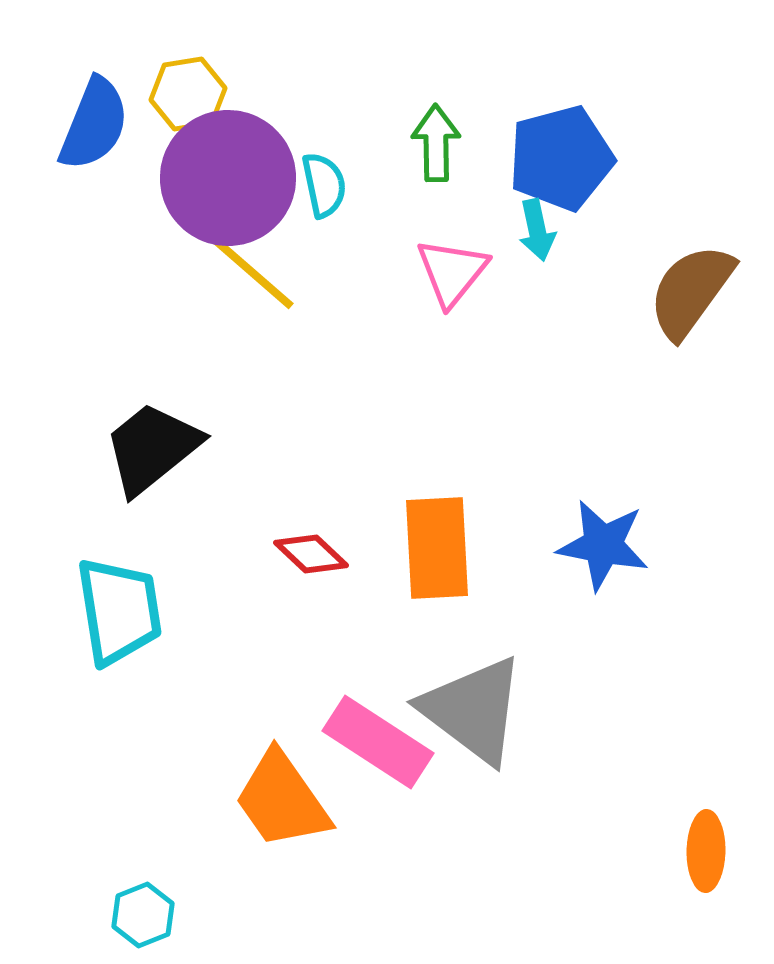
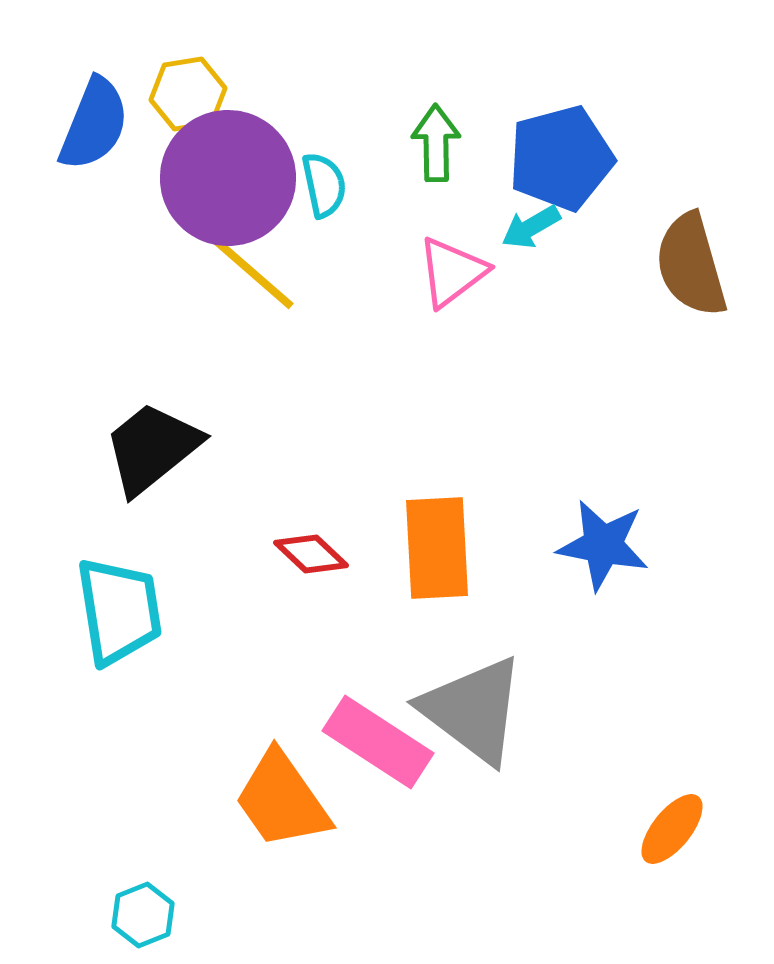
cyan arrow: moved 6 px left, 3 px up; rotated 72 degrees clockwise
pink triangle: rotated 14 degrees clockwise
brown semicircle: moved 26 px up; rotated 52 degrees counterclockwise
orange ellipse: moved 34 px left, 22 px up; rotated 38 degrees clockwise
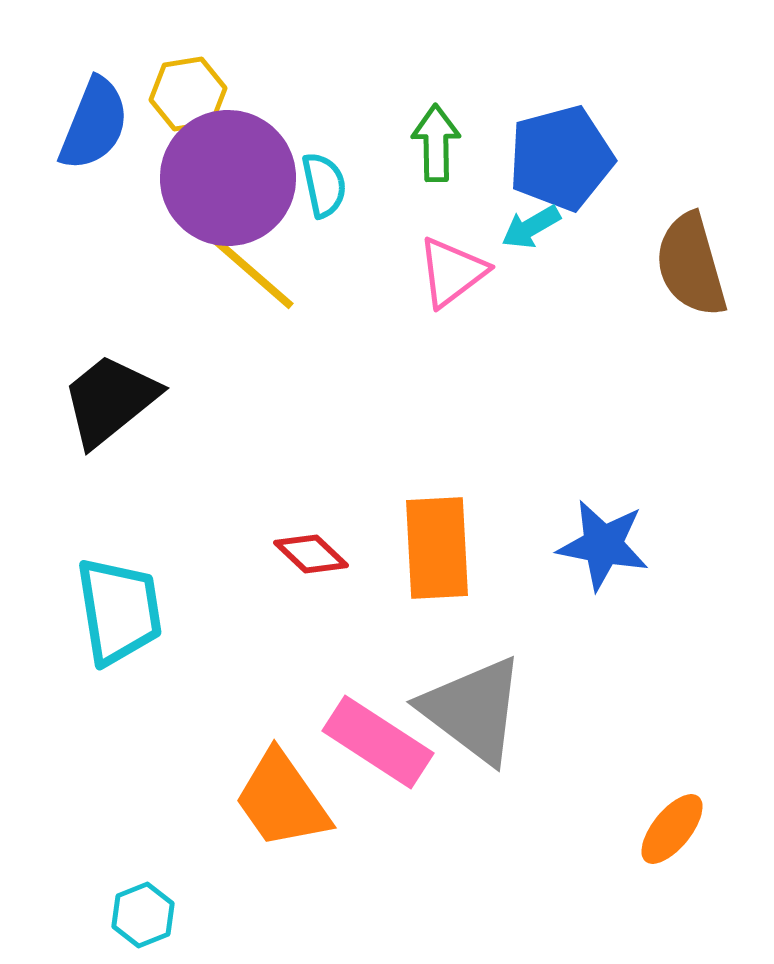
black trapezoid: moved 42 px left, 48 px up
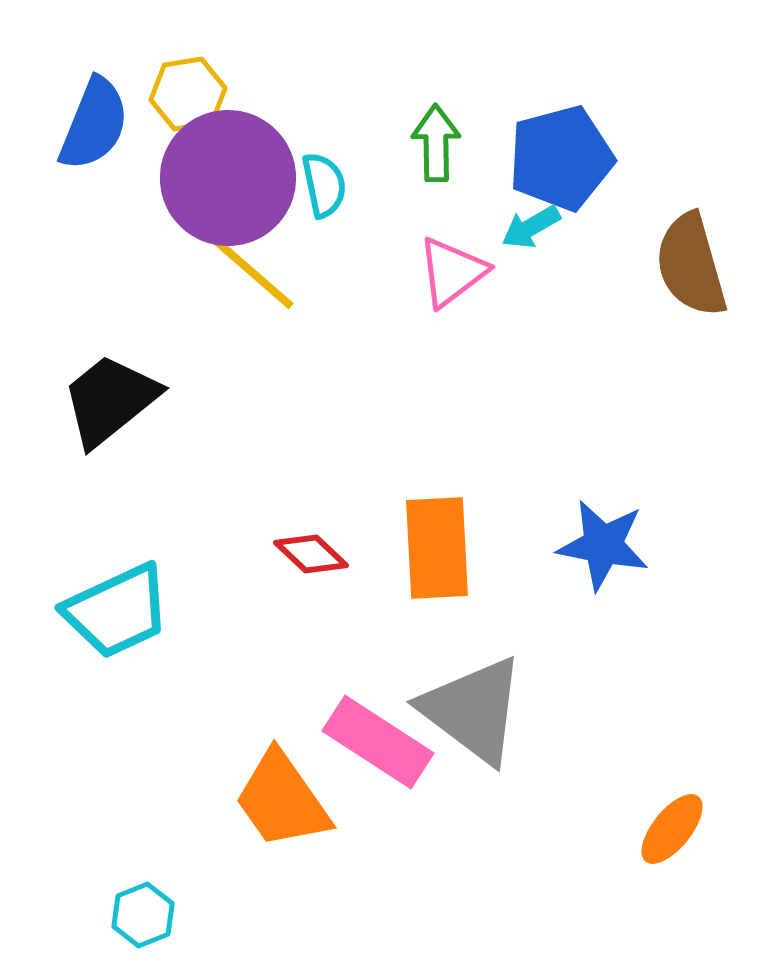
cyan trapezoid: moved 2 px left; rotated 74 degrees clockwise
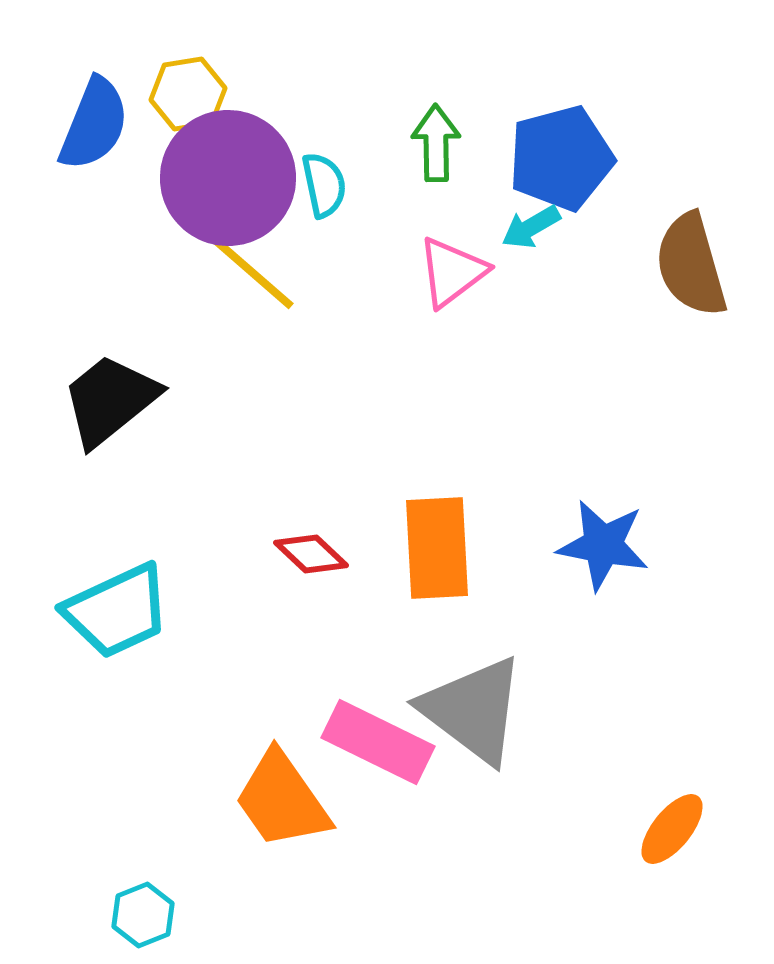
pink rectangle: rotated 7 degrees counterclockwise
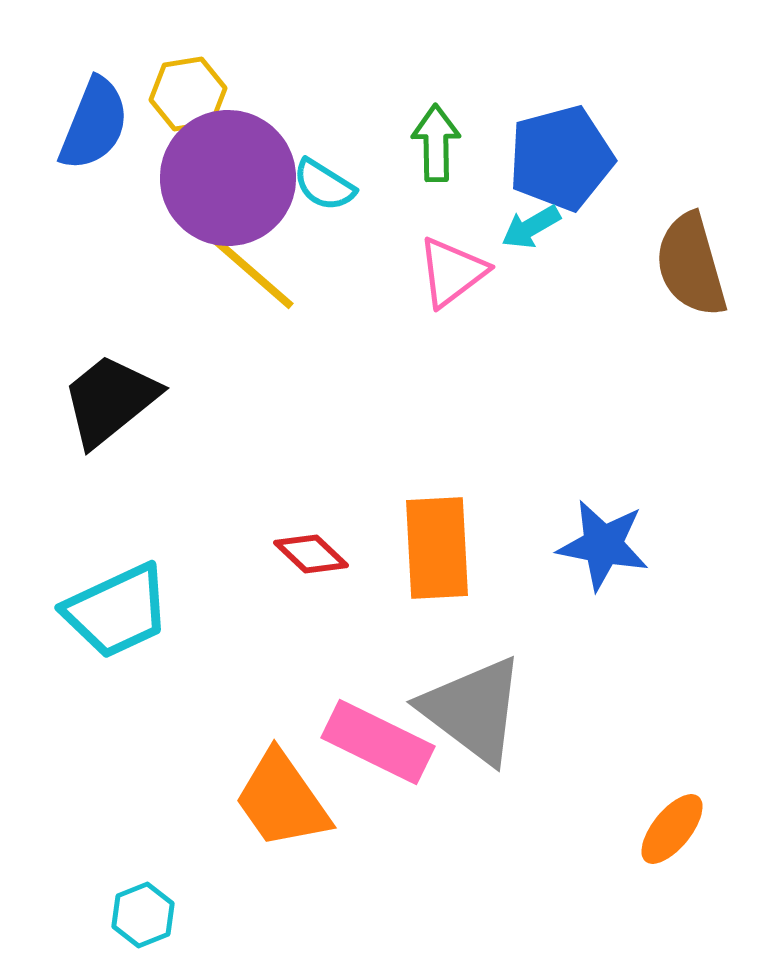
cyan semicircle: rotated 134 degrees clockwise
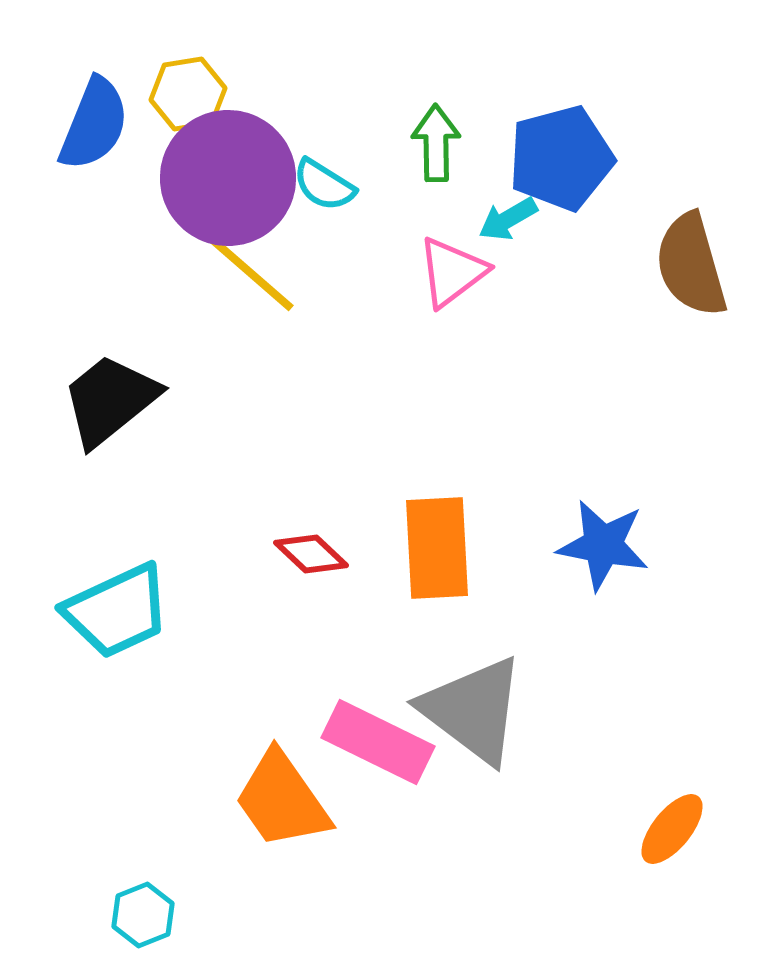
cyan arrow: moved 23 px left, 8 px up
yellow line: moved 2 px down
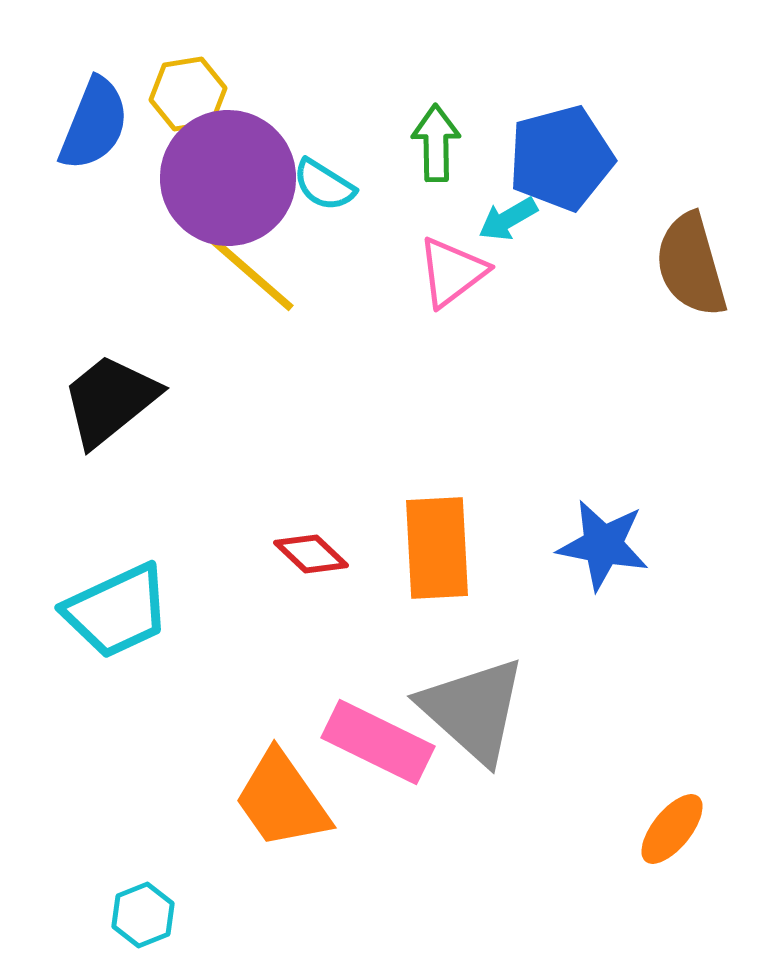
gray triangle: rotated 5 degrees clockwise
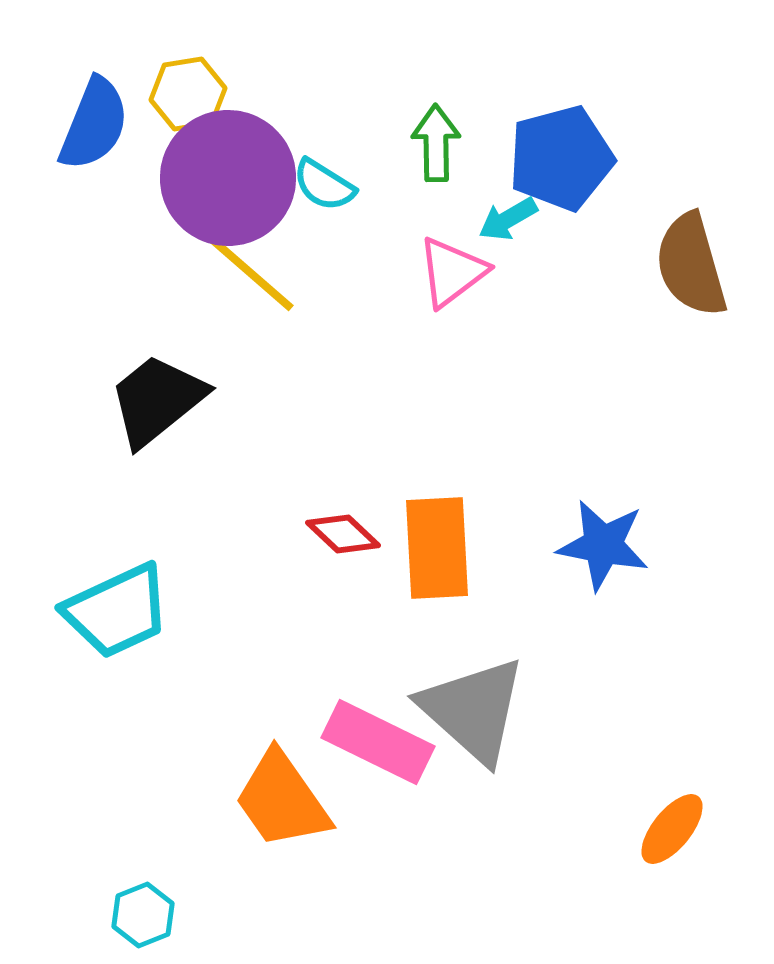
black trapezoid: moved 47 px right
red diamond: moved 32 px right, 20 px up
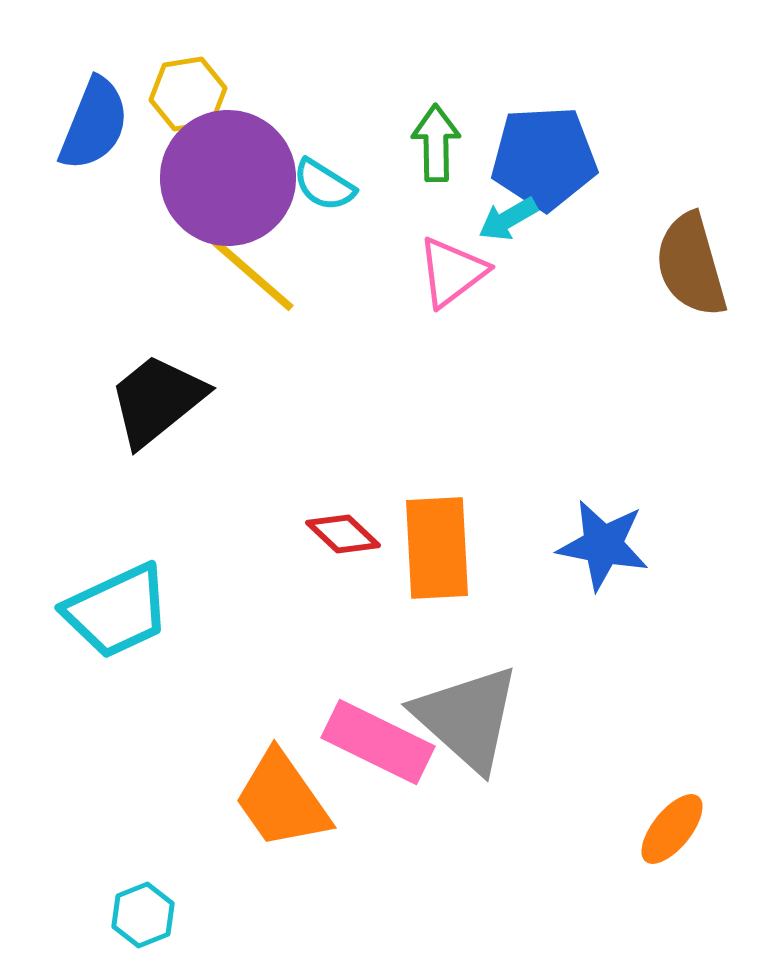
blue pentagon: moved 17 px left; rotated 12 degrees clockwise
gray triangle: moved 6 px left, 8 px down
